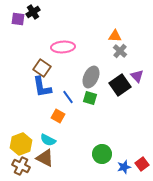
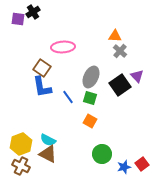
orange square: moved 32 px right, 5 px down
brown triangle: moved 3 px right, 4 px up
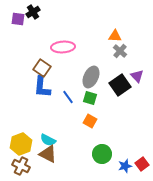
blue L-shape: rotated 15 degrees clockwise
blue star: moved 1 px right, 1 px up
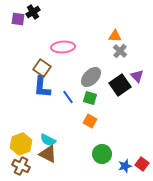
gray ellipse: rotated 20 degrees clockwise
red square: rotated 16 degrees counterclockwise
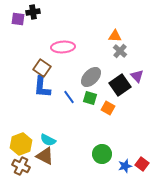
black cross: rotated 24 degrees clockwise
blue line: moved 1 px right
orange square: moved 18 px right, 13 px up
brown triangle: moved 3 px left, 2 px down
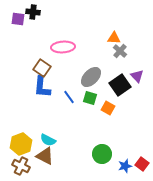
black cross: rotated 16 degrees clockwise
orange triangle: moved 1 px left, 2 px down
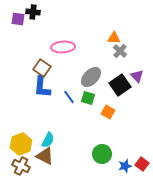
green square: moved 2 px left
orange square: moved 4 px down
cyan semicircle: rotated 91 degrees counterclockwise
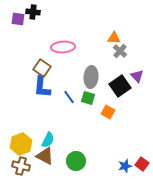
gray ellipse: rotated 40 degrees counterclockwise
black square: moved 1 px down
green circle: moved 26 px left, 7 px down
brown cross: rotated 12 degrees counterclockwise
